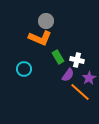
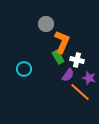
gray circle: moved 3 px down
orange L-shape: moved 22 px right, 4 px down; rotated 90 degrees counterclockwise
purple star: rotated 24 degrees counterclockwise
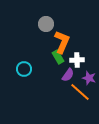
white cross: rotated 16 degrees counterclockwise
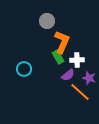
gray circle: moved 1 px right, 3 px up
purple semicircle: rotated 16 degrees clockwise
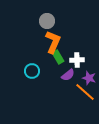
orange L-shape: moved 9 px left
cyan circle: moved 8 px right, 2 px down
orange line: moved 5 px right
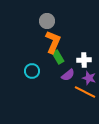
white cross: moved 7 px right
orange line: rotated 15 degrees counterclockwise
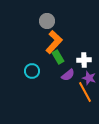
orange L-shape: moved 1 px right; rotated 20 degrees clockwise
orange line: rotated 35 degrees clockwise
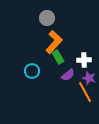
gray circle: moved 3 px up
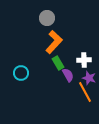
green rectangle: moved 6 px down
cyan circle: moved 11 px left, 2 px down
purple semicircle: rotated 80 degrees counterclockwise
